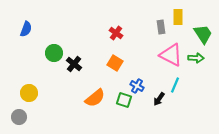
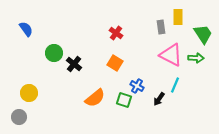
blue semicircle: rotated 56 degrees counterclockwise
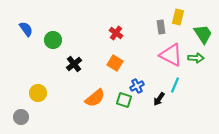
yellow rectangle: rotated 14 degrees clockwise
green circle: moved 1 px left, 13 px up
black cross: rotated 14 degrees clockwise
blue cross: rotated 32 degrees clockwise
yellow circle: moved 9 px right
gray circle: moved 2 px right
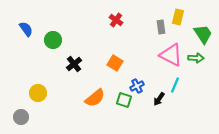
red cross: moved 13 px up
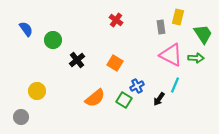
black cross: moved 3 px right, 4 px up
yellow circle: moved 1 px left, 2 px up
green square: rotated 14 degrees clockwise
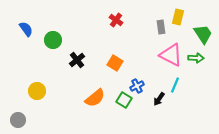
gray circle: moved 3 px left, 3 px down
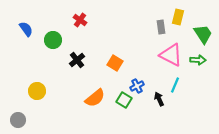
red cross: moved 36 px left
green arrow: moved 2 px right, 2 px down
black arrow: rotated 120 degrees clockwise
